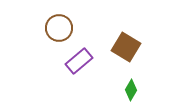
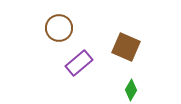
brown square: rotated 8 degrees counterclockwise
purple rectangle: moved 2 px down
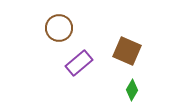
brown square: moved 1 px right, 4 px down
green diamond: moved 1 px right
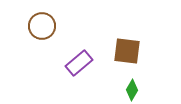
brown circle: moved 17 px left, 2 px up
brown square: rotated 16 degrees counterclockwise
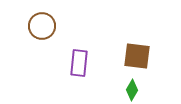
brown square: moved 10 px right, 5 px down
purple rectangle: rotated 44 degrees counterclockwise
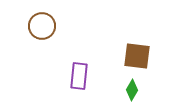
purple rectangle: moved 13 px down
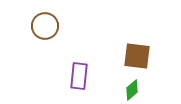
brown circle: moved 3 px right
green diamond: rotated 20 degrees clockwise
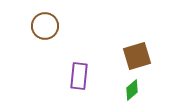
brown square: rotated 24 degrees counterclockwise
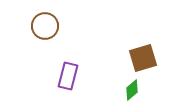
brown square: moved 6 px right, 2 px down
purple rectangle: moved 11 px left; rotated 8 degrees clockwise
